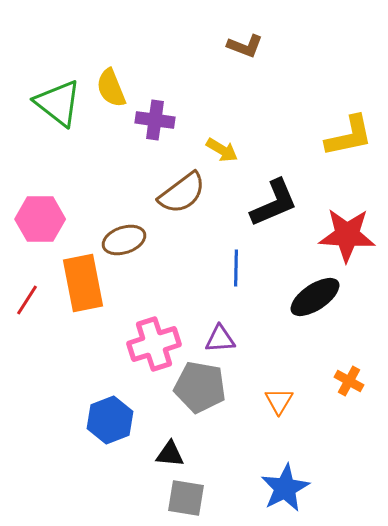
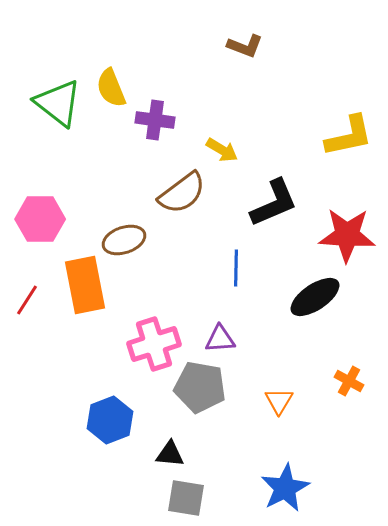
orange rectangle: moved 2 px right, 2 px down
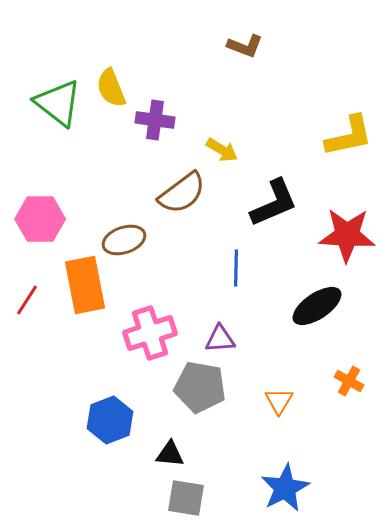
black ellipse: moved 2 px right, 9 px down
pink cross: moved 4 px left, 11 px up
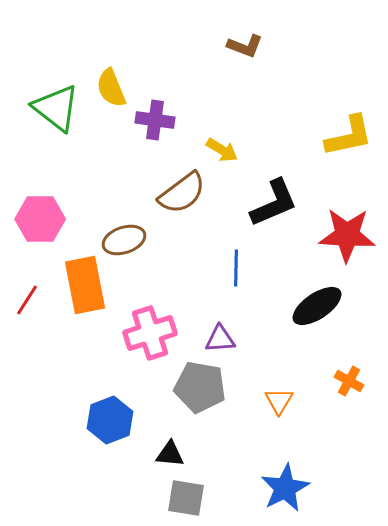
green triangle: moved 2 px left, 5 px down
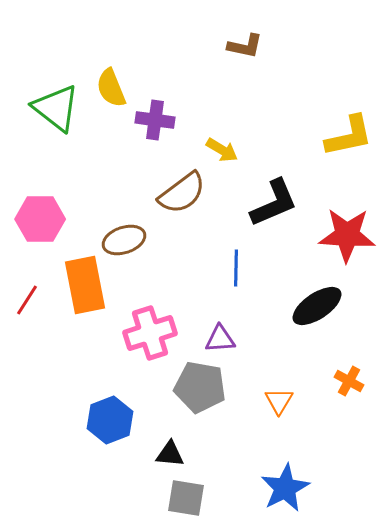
brown L-shape: rotated 9 degrees counterclockwise
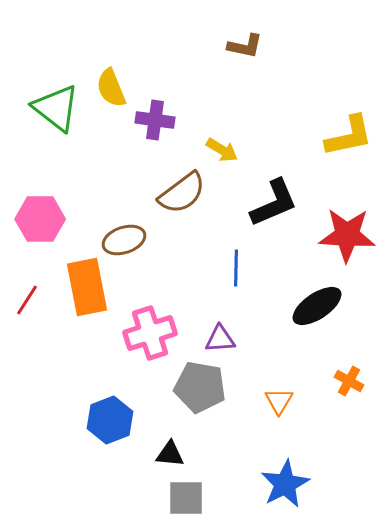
orange rectangle: moved 2 px right, 2 px down
blue star: moved 4 px up
gray square: rotated 9 degrees counterclockwise
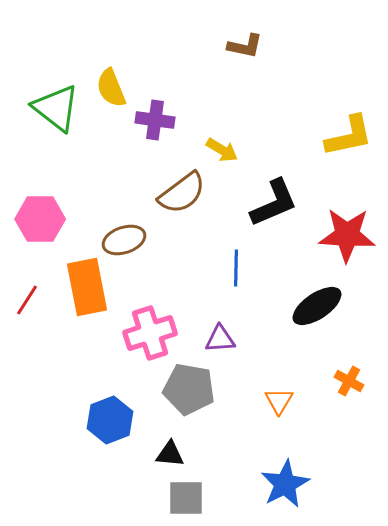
gray pentagon: moved 11 px left, 2 px down
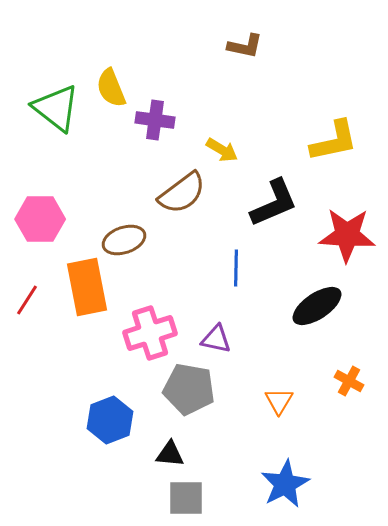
yellow L-shape: moved 15 px left, 5 px down
purple triangle: moved 4 px left; rotated 16 degrees clockwise
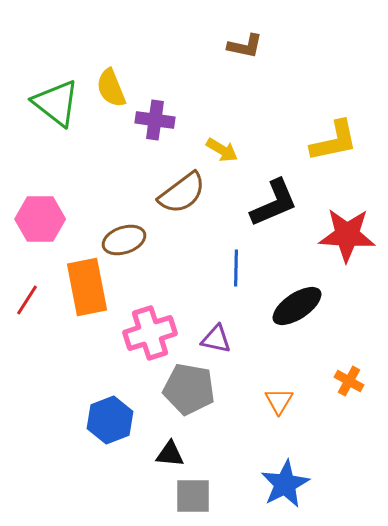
green triangle: moved 5 px up
black ellipse: moved 20 px left
gray square: moved 7 px right, 2 px up
